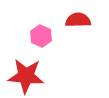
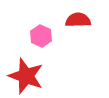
red star: rotated 15 degrees clockwise
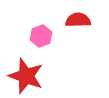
pink hexagon: rotated 15 degrees clockwise
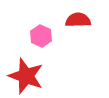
pink hexagon: rotated 15 degrees counterclockwise
